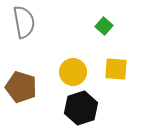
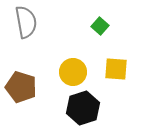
gray semicircle: moved 2 px right
green square: moved 4 px left
black hexagon: moved 2 px right
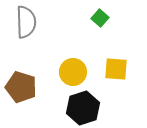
gray semicircle: rotated 8 degrees clockwise
green square: moved 8 px up
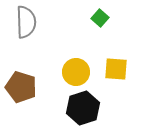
yellow circle: moved 3 px right
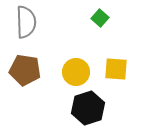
brown pentagon: moved 4 px right, 17 px up; rotated 8 degrees counterclockwise
black hexagon: moved 5 px right
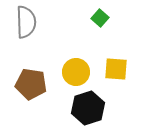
brown pentagon: moved 6 px right, 14 px down
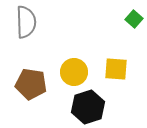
green square: moved 34 px right, 1 px down
yellow circle: moved 2 px left
black hexagon: moved 1 px up
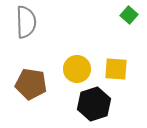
green square: moved 5 px left, 4 px up
yellow circle: moved 3 px right, 3 px up
black hexagon: moved 6 px right, 3 px up
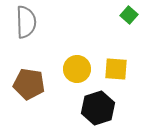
brown pentagon: moved 2 px left
black hexagon: moved 4 px right, 4 px down
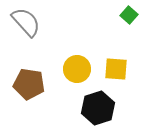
gray semicircle: rotated 40 degrees counterclockwise
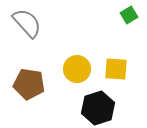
green square: rotated 18 degrees clockwise
gray semicircle: moved 1 px right, 1 px down
